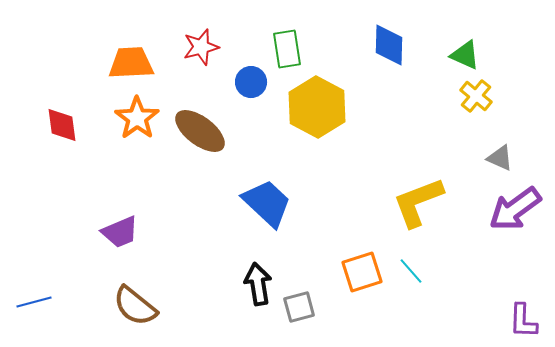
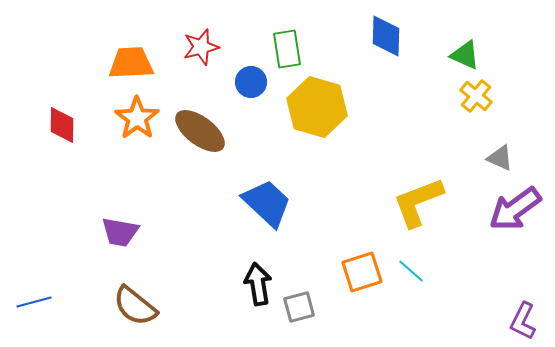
blue diamond: moved 3 px left, 9 px up
yellow hexagon: rotated 12 degrees counterclockwise
red diamond: rotated 9 degrees clockwise
purple trapezoid: rotated 33 degrees clockwise
cyan line: rotated 8 degrees counterclockwise
purple L-shape: rotated 24 degrees clockwise
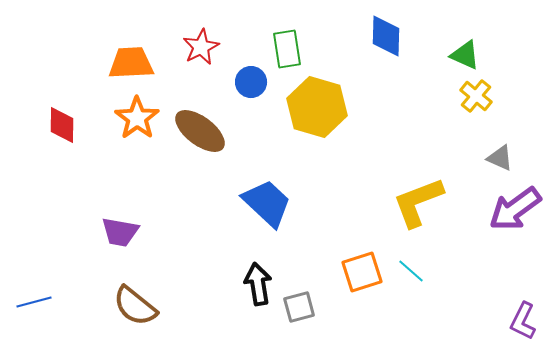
red star: rotated 12 degrees counterclockwise
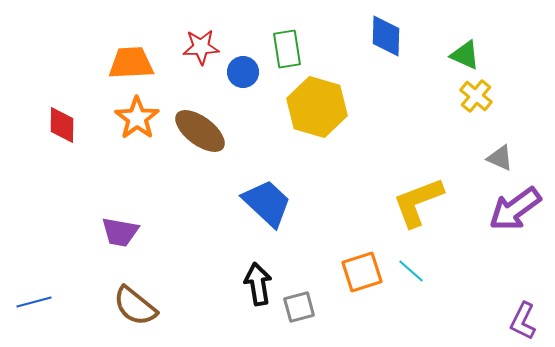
red star: rotated 24 degrees clockwise
blue circle: moved 8 px left, 10 px up
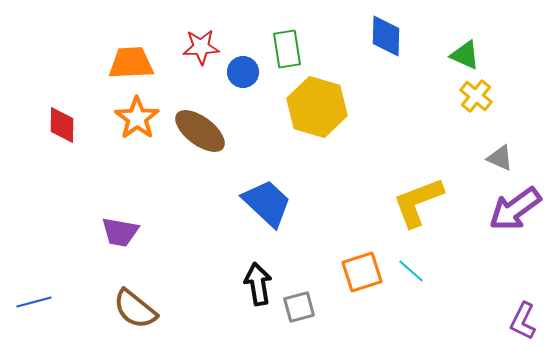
brown semicircle: moved 3 px down
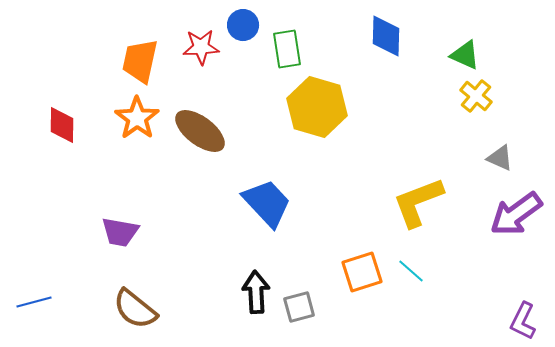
orange trapezoid: moved 9 px right, 2 px up; rotated 75 degrees counterclockwise
blue circle: moved 47 px up
blue trapezoid: rotated 4 degrees clockwise
purple arrow: moved 1 px right, 5 px down
black arrow: moved 2 px left, 8 px down; rotated 6 degrees clockwise
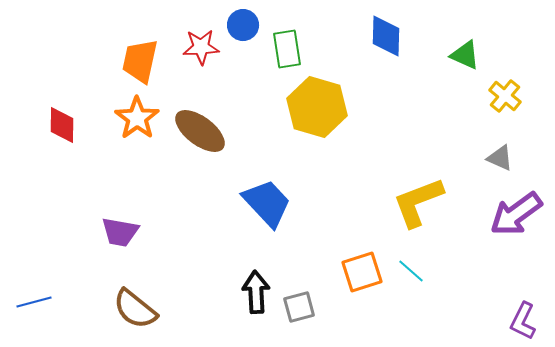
yellow cross: moved 29 px right
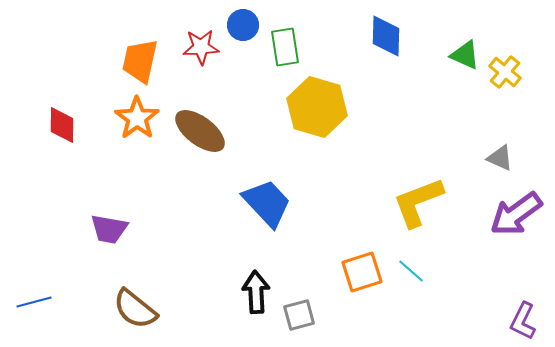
green rectangle: moved 2 px left, 2 px up
yellow cross: moved 24 px up
purple trapezoid: moved 11 px left, 3 px up
gray square: moved 8 px down
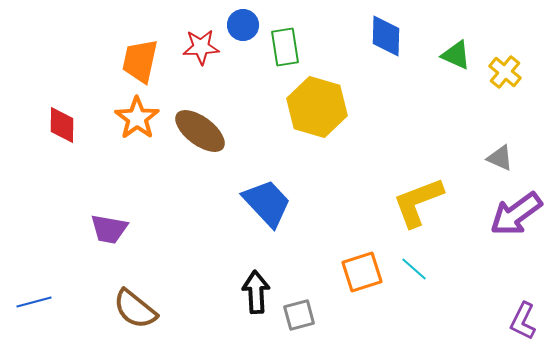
green triangle: moved 9 px left
cyan line: moved 3 px right, 2 px up
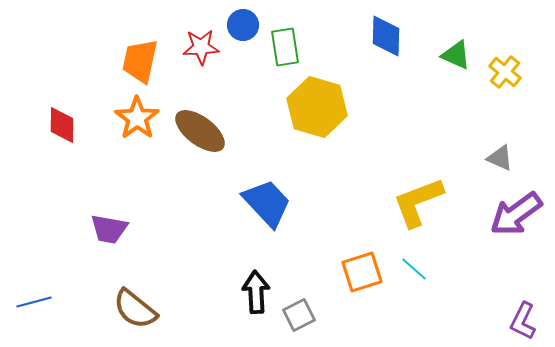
gray square: rotated 12 degrees counterclockwise
